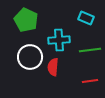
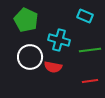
cyan rectangle: moved 1 px left, 2 px up
cyan cross: rotated 20 degrees clockwise
red semicircle: rotated 84 degrees counterclockwise
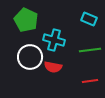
cyan rectangle: moved 4 px right, 3 px down
cyan cross: moved 5 px left
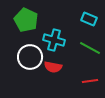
green line: moved 2 px up; rotated 35 degrees clockwise
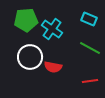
green pentagon: rotated 30 degrees counterclockwise
cyan cross: moved 2 px left, 11 px up; rotated 20 degrees clockwise
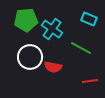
green line: moved 9 px left
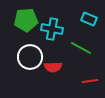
cyan cross: rotated 25 degrees counterclockwise
red semicircle: rotated 12 degrees counterclockwise
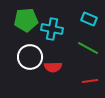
green line: moved 7 px right
